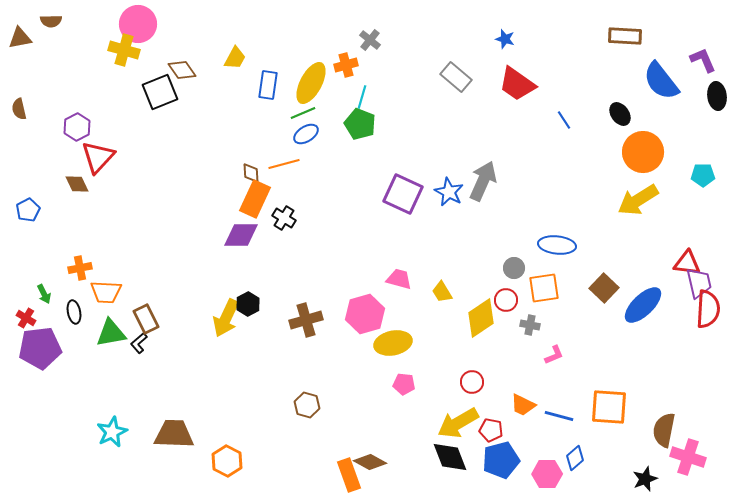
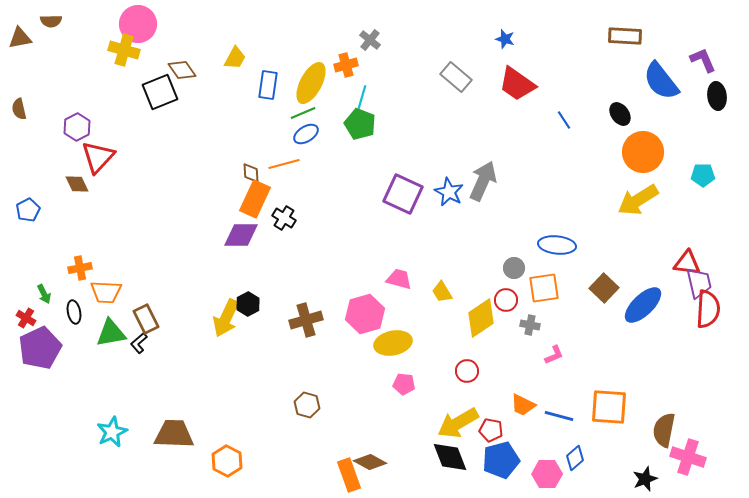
purple pentagon at (40, 348): rotated 18 degrees counterclockwise
red circle at (472, 382): moved 5 px left, 11 px up
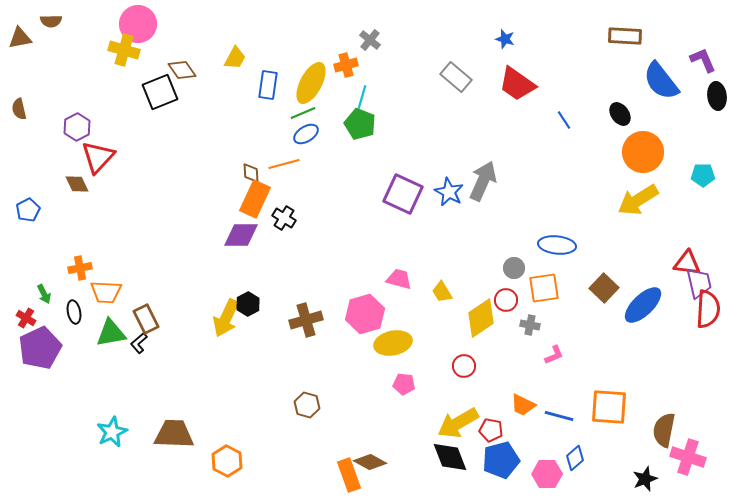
red circle at (467, 371): moved 3 px left, 5 px up
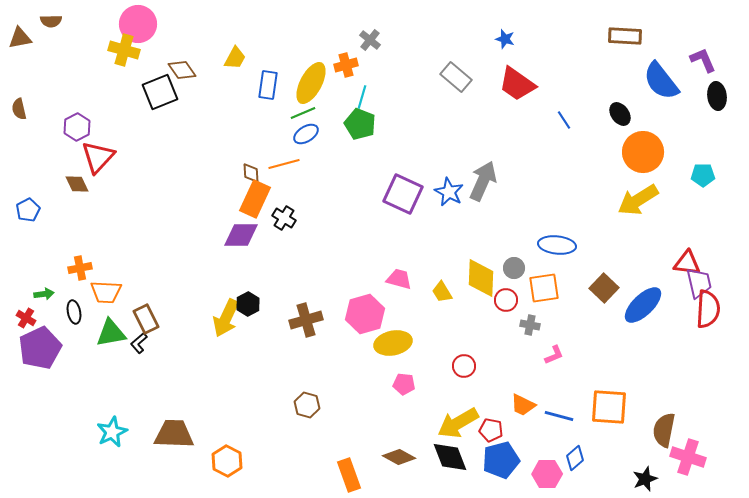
green arrow at (44, 294): rotated 72 degrees counterclockwise
yellow diamond at (481, 318): moved 40 px up; rotated 54 degrees counterclockwise
brown diamond at (370, 462): moved 29 px right, 5 px up
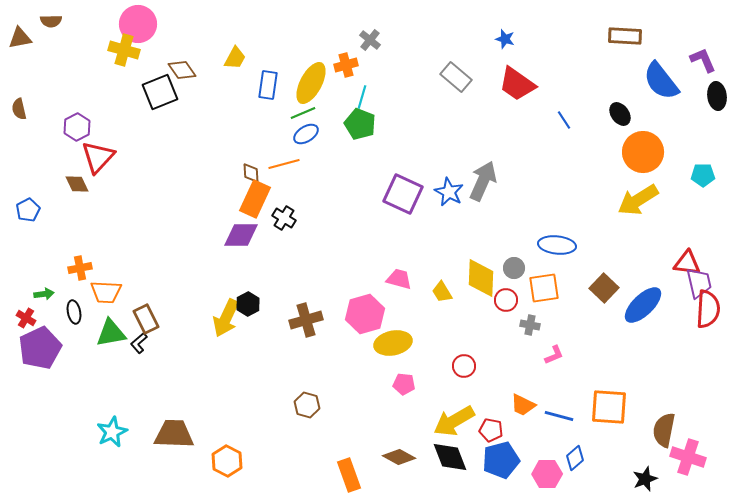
yellow arrow at (458, 423): moved 4 px left, 2 px up
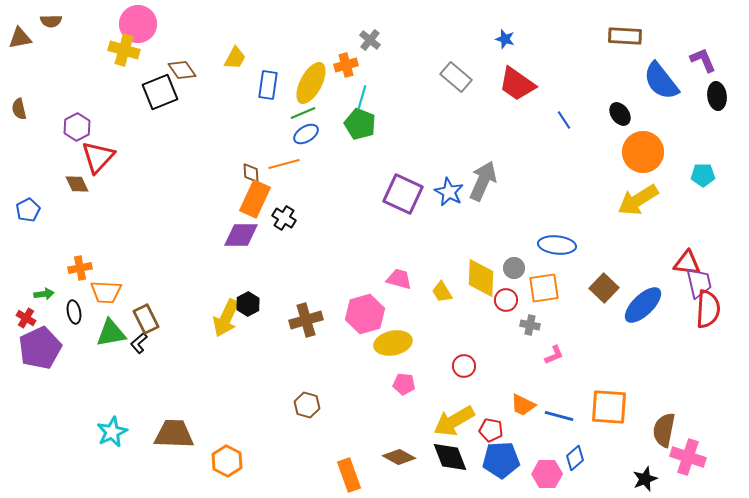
blue pentagon at (501, 460): rotated 12 degrees clockwise
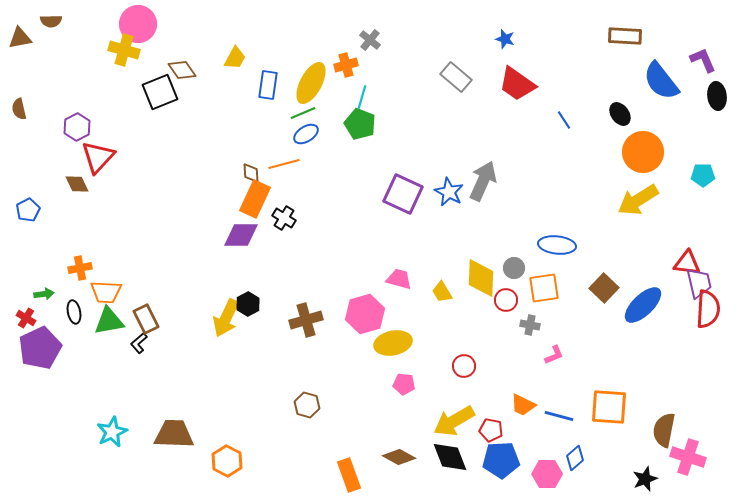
green triangle at (111, 333): moved 2 px left, 12 px up
